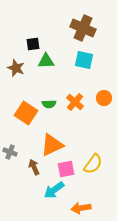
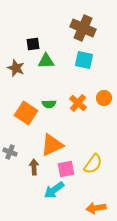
orange cross: moved 3 px right, 1 px down
brown arrow: rotated 21 degrees clockwise
orange arrow: moved 15 px right
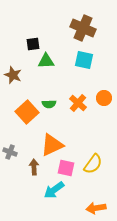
brown star: moved 3 px left, 7 px down
orange square: moved 1 px right, 1 px up; rotated 15 degrees clockwise
pink square: moved 1 px up; rotated 24 degrees clockwise
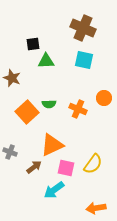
brown star: moved 1 px left, 3 px down
orange cross: moved 6 px down; rotated 18 degrees counterclockwise
brown arrow: rotated 56 degrees clockwise
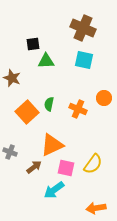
green semicircle: rotated 104 degrees clockwise
